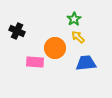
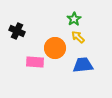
blue trapezoid: moved 3 px left, 2 px down
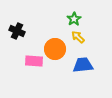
orange circle: moved 1 px down
pink rectangle: moved 1 px left, 1 px up
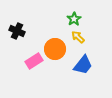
pink rectangle: rotated 36 degrees counterclockwise
blue trapezoid: rotated 135 degrees clockwise
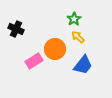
black cross: moved 1 px left, 2 px up
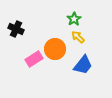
pink rectangle: moved 2 px up
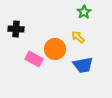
green star: moved 10 px right, 7 px up
black cross: rotated 21 degrees counterclockwise
pink rectangle: rotated 60 degrees clockwise
blue trapezoid: rotated 40 degrees clockwise
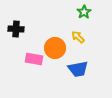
orange circle: moved 1 px up
pink rectangle: rotated 18 degrees counterclockwise
blue trapezoid: moved 5 px left, 4 px down
